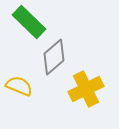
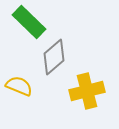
yellow cross: moved 1 px right, 2 px down; rotated 12 degrees clockwise
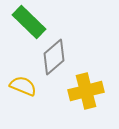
yellow semicircle: moved 4 px right
yellow cross: moved 1 px left
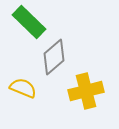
yellow semicircle: moved 2 px down
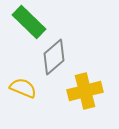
yellow cross: moved 1 px left
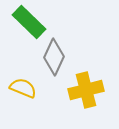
gray diamond: rotated 24 degrees counterclockwise
yellow cross: moved 1 px right, 1 px up
